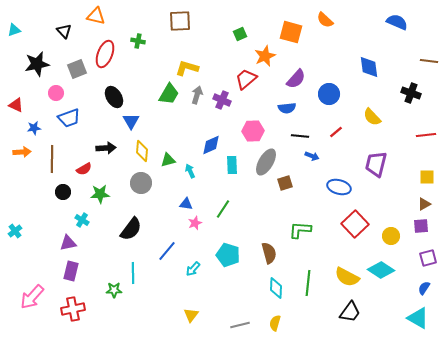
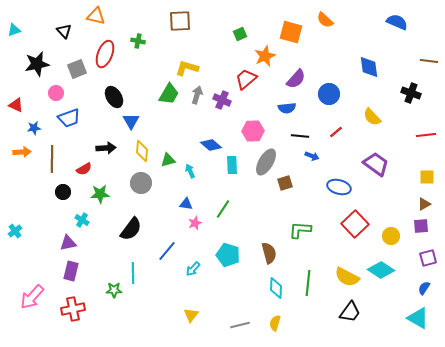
blue diamond at (211, 145): rotated 65 degrees clockwise
purple trapezoid at (376, 164): rotated 112 degrees clockwise
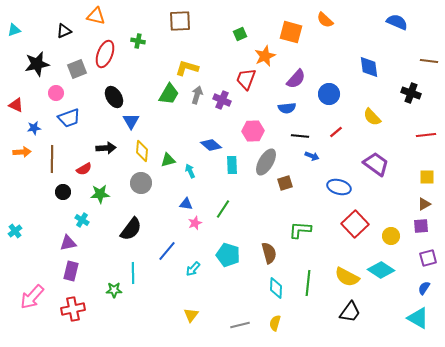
black triangle at (64, 31): rotated 49 degrees clockwise
red trapezoid at (246, 79): rotated 30 degrees counterclockwise
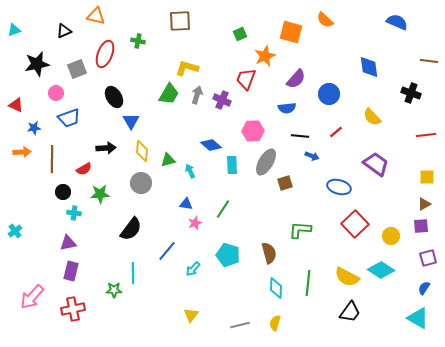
cyan cross at (82, 220): moved 8 px left, 7 px up; rotated 24 degrees counterclockwise
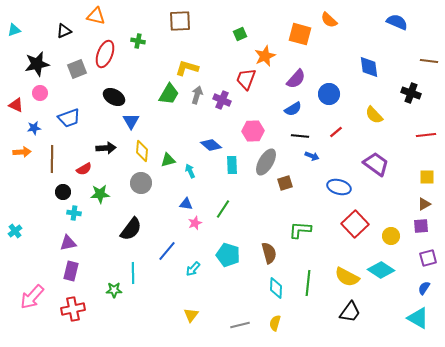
orange semicircle at (325, 20): moved 4 px right
orange square at (291, 32): moved 9 px right, 2 px down
pink circle at (56, 93): moved 16 px left
black ellipse at (114, 97): rotated 30 degrees counterclockwise
blue semicircle at (287, 108): moved 6 px right, 1 px down; rotated 24 degrees counterclockwise
yellow semicircle at (372, 117): moved 2 px right, 2 px up
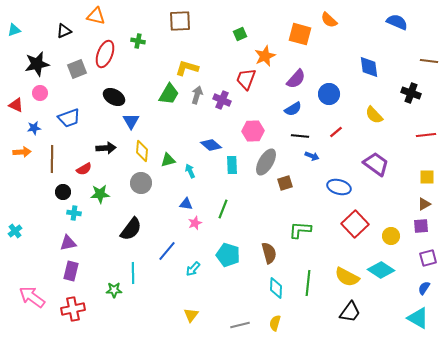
green line at (223, 209): rotated 12 degrees counterclockwise
pink arrow at (32, 297): rotated 84 degrees clockwise
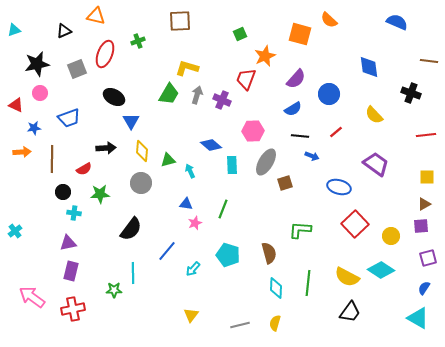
green cross at (138, 41): rotated 32 degrees counterclockwise
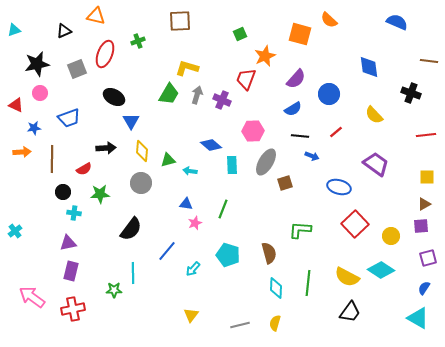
cyan arrow at (190, 171): rotated 56 degrees counterclockwise
